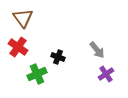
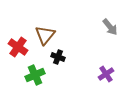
brown triangle: moved 22 px right, 17 px down; rotated 15 degrees clockwise
gray arrow: moved 13 px right, 23 px up
green cross: moved 2 px left, 1 px down
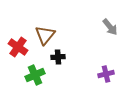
black cross: rotated 24 degrees counterclockwise
purple cross: rotated 21 degrees clockwise
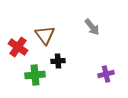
gray arrow: moved 18 px left
brown triangle: rotated 15 degrees counterclockwise
black cross: moved 4 px down
green cross: rotated 18 degrees clockwise
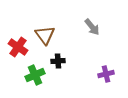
green cross: rotated 18 degrees counterclockwise
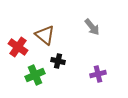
brown triangle: rotated 15 degrees counterclockwise
black cross: rotated 16 degrees clockwise
purple cross: moved 8 px left
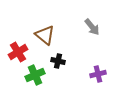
red cross: moved 5 px down; rotated 24 degrees clockwise
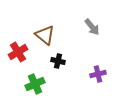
green cross: moved 9 px down
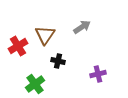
gray arrow: moved 10 px left; rotated 84 degrees counterclockwise
brown triangle: rotated 25 degrees clockwise
red cross: moved 6 px up
green cross: rotated 12 degrees counterclockwise
